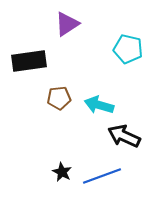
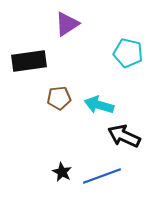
cyan pentagon: moved 4 px down
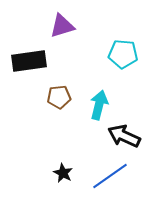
purple triangle: moved 5 px left, 2 px down; rotated 16 degrees clockwise
cyan pentagon: moved 5 px left, 1 px down; rotated 8 degrees counterclockwise
brown pentagon: moved 1 px up
cyan arrow: rotated 88 degrees clockwise
black star: moved 1 px right, 1 px down
blue line: moved 8 px right; rotated 15 degrees counterclockwise
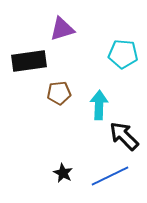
purple triangle: moved 3 px down
brown pentagon: moved 4 px up
cyan arrow: rotated 12 degrees counterclockwise
black arrow: rotated 20 degrees clockwise
blue line: rotated 9 degrees clockwise
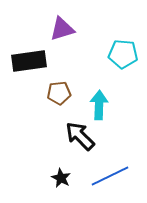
black arrow: moved 44 px left
black star: moved 2 px left, 5 px down
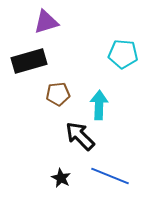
purple triangle: moved 16 px left, 7 px up
black rectangle: rotated 8 degrees counterclockwise
brown pentagon: moved 1 px left, 1 px down
blue line: rotated 48 degrees clockwise
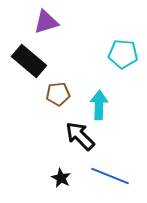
black rectangle: rotated 56 degrees clockwise
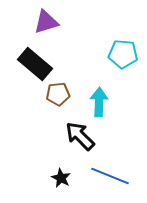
black rectangle: moved 6 px right, 3 px down
cyan arrow: moved 3 px up
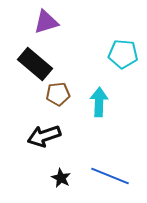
black arrow: moved 36 px left; rotated 64 degrees counterclockwise
